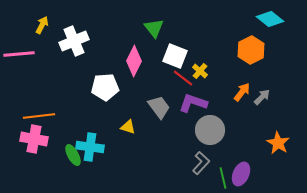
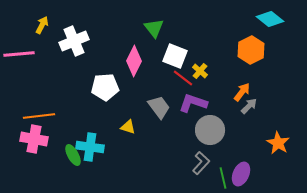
gray arrow: moved 13 px left, 9 px down
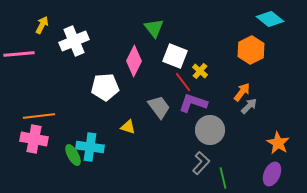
red line: moved 4 px down; rotated 15 degrees clockwise
purple ellipse: moved 31 px right
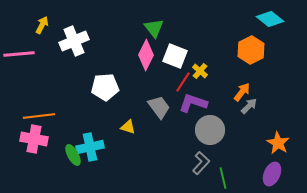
pink diamond: moved 12 px right, 6 px up
red line: rotated 70 degrees clockwise
cyan cross: rotated 20 degrees counterclockwise
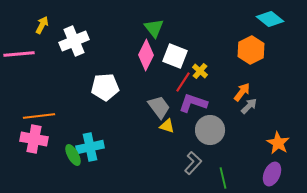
yellow triangle: moved 39 px right, 1 px up
gray L-shape: moved 8 px left
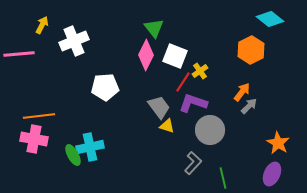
yellow cross: rotated 14 degrees clockwise
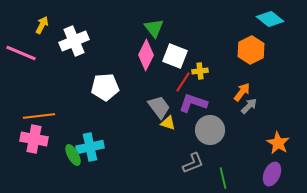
pink line: moved 2 px right, 1 px up; rotated 28 degrees clockwise
yellow cross: rotated 28 degrees clockwise
yellow triangle: moved 1 px right, 3 px up
gray L-shape: rotated 25 degrees clockwise
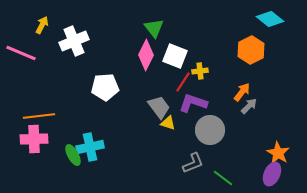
pink cross: rotated 12 degrees counterclockwise
orange star: moved 10 px down
green line: rotated 40 degrees counterclockwise
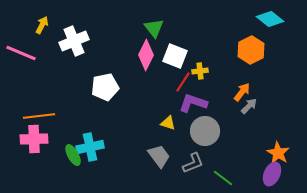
white pentagon: rotated 8 degrees counterclockwise
gray trapezoid: moved 49 px down
gray circle: moved 5 px left, 1 px down
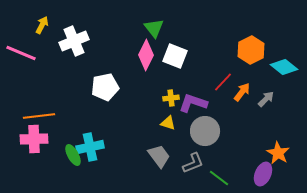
cyan diamond: moved 14 px right, 48 px down
yellow cross: moved 29 px left, 27 px down
red line: moved 40 px right; rotated 10 degrees clockwise
gray arrow: moved 17 px right, 7 px up
purple ellipse: moved 9 px left
green line: moved 4 px left
